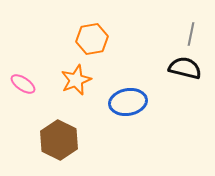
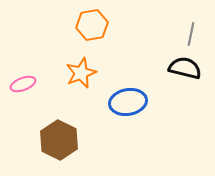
orange hexagon: moved 14 px up
orange star: moved 5 px right, 7 px up
pink ellipse: rotated 55 degrees counterclockwise
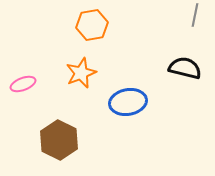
gray line: moved 4 px right, 19 px up
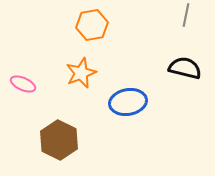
gray line: moved 9 px left
pink ellipse: rotated 45 degrees clockwise
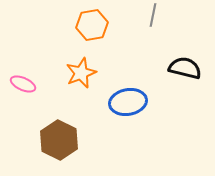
gray line: moved 33 px left
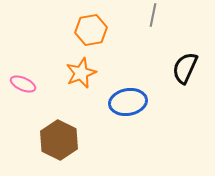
orange hexagon: moved 1 px left, 5 px down
black semicircle: rotated 80 degrees counterclockwise
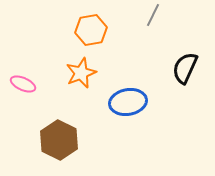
gray line: rotated 15 degrees clockwise
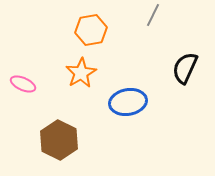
orange star: rotated 8 degrees counterclockwise
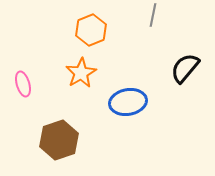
gray line: rotated 15 degrees counterclockwise
orange hexagon: rotated 12 degrees counterclockwise
black semicircle: rotated 16 degrees clockwise
pink ellipse: rotated 50 degrees clockwise
brown hexagon: rotated 15 degrees clockwise
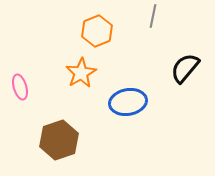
gray line: moved 1 px down
orange hexagon: moved 6 px right, 1 px down
pink ellipse: moved 3 px left, 3 px down
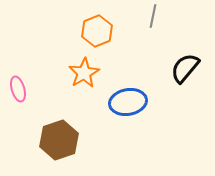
orange star: moved 3 px right
pink ellipse: moved 2 px left, 2 px down
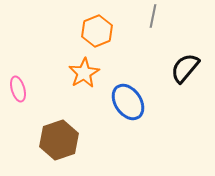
blue ellipse: rotated 66 degrees clockwise
